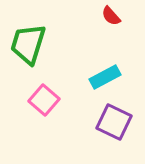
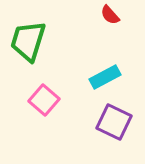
red semicircle: moved 1 px left, 1 px up
green trapezoid: moved 3 px up
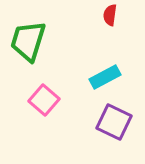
red semicircle: rotated 50 degrees clockwise
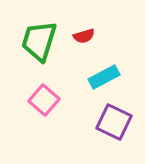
red semicircle: moved 26 px left, 21 px down; rotated 115 degrees counterclockwise
green trapezoid: moved 11 px right
cyan rectangle: moved 1 px left
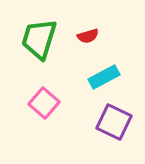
red semicircle: moved 4 px right
green trapezoid: moved 2 px up
pink square: moved 3 px down
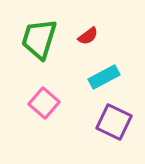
red semicircle: rotated 20 degrees counterclockwise
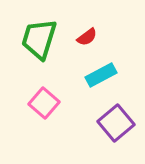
red semicircle: moved 1 px left, 1 px down
cyan rectangle: moved 3 px left, 2 px up
purple square: moved 2 px right, 1 px down; rotated 24 degrees clockwise
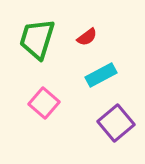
green trapezoid: moved 2 px left
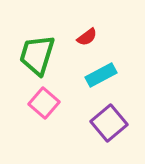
green trapezoid: moved 16 px down
purple square: moved 7 px left
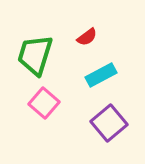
green trapezoid: moved 2 px left
